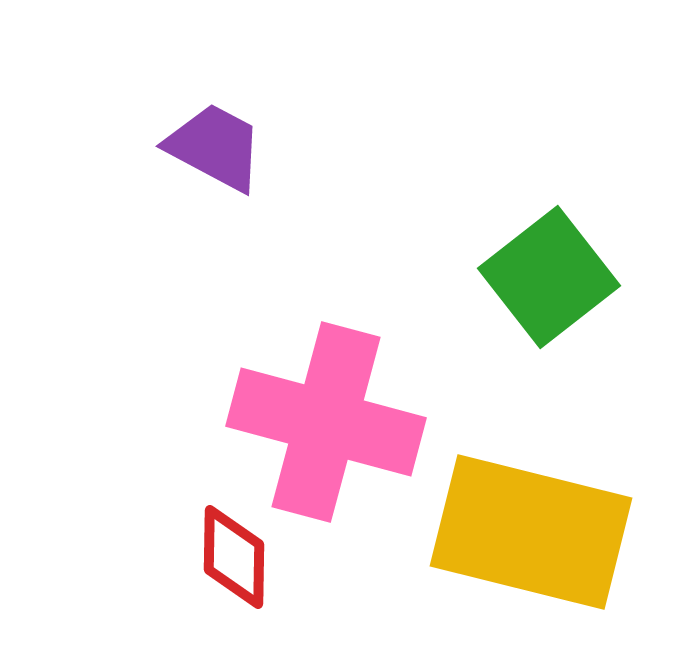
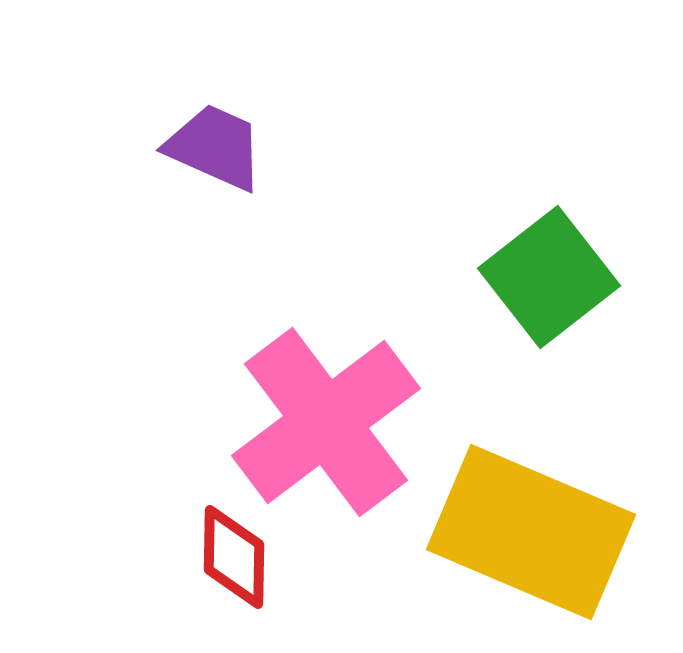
purple trapezoid: rotated 4 degrees counterclockwise
pink cross: rotated 38 degrees clockwise
yellow rectangle: rotated 9 degrees clockwise
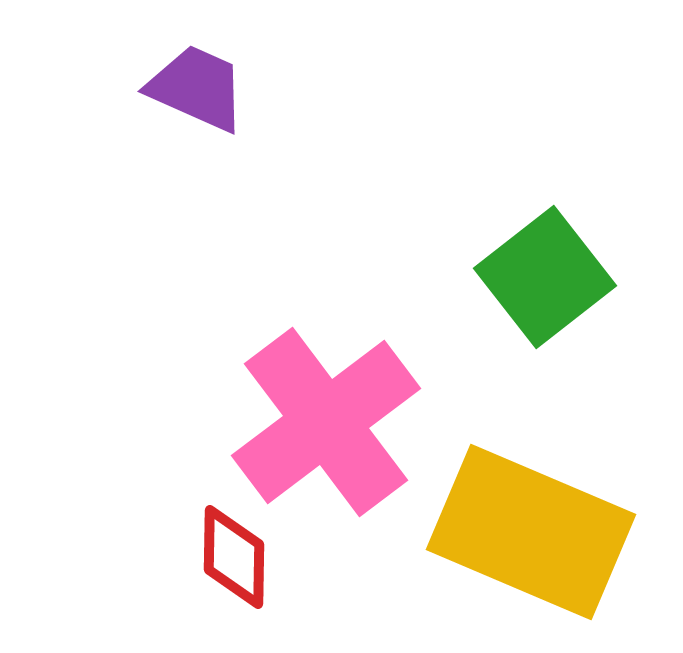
purple trapezoid: moved 18 px left, 59 px up
green square: moved 4 px left
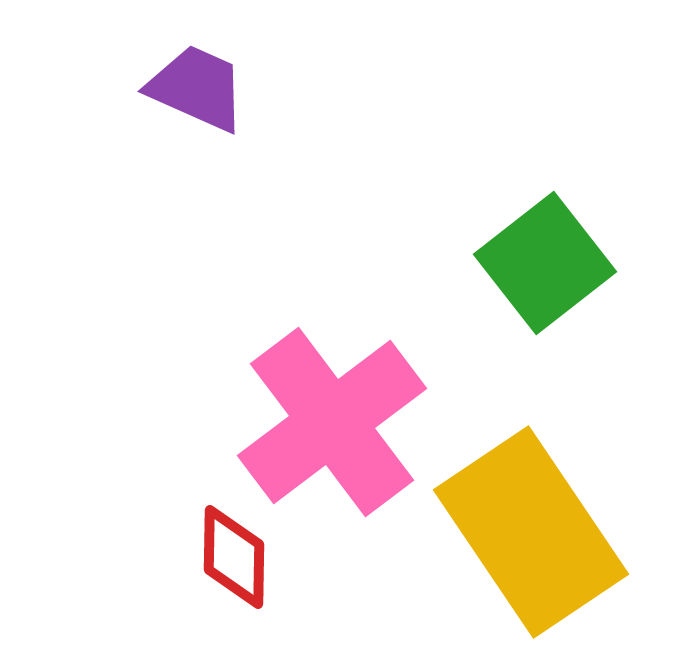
green square: moved 14 px up
pink cross: moved 6 px right
yellow rectangle: rotated 33 degrees clockwise
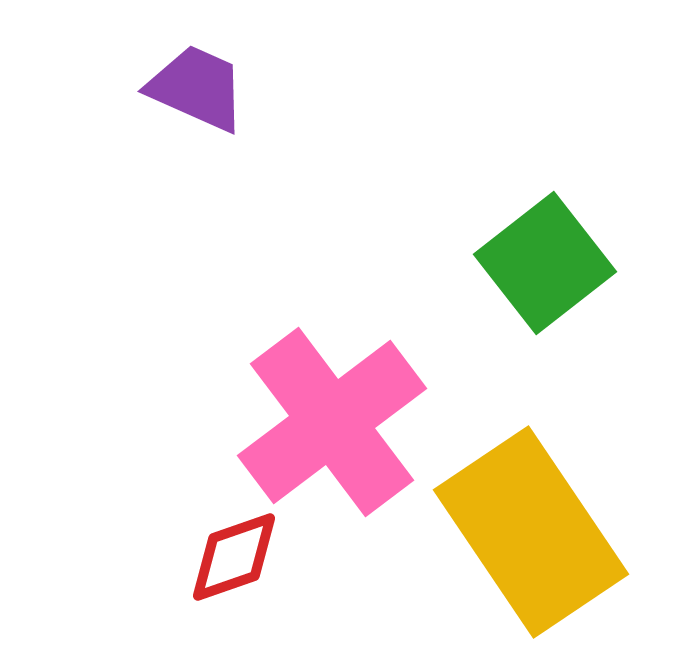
red diamond: rotated 70 degrees clockwise
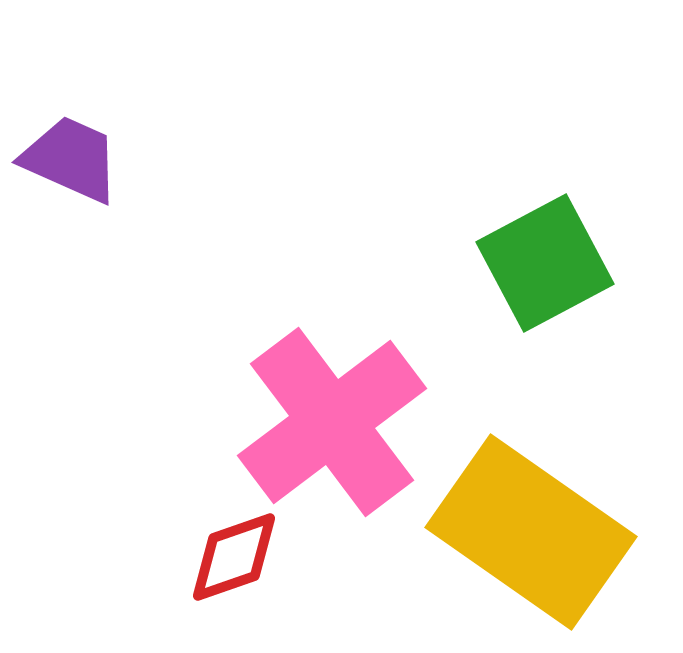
purple trapezoid: moved 126 px left, 71 px down
green square: rotated 10 degrees clockwise
yellow rectangle: rotated 21 degrees counterclockwise
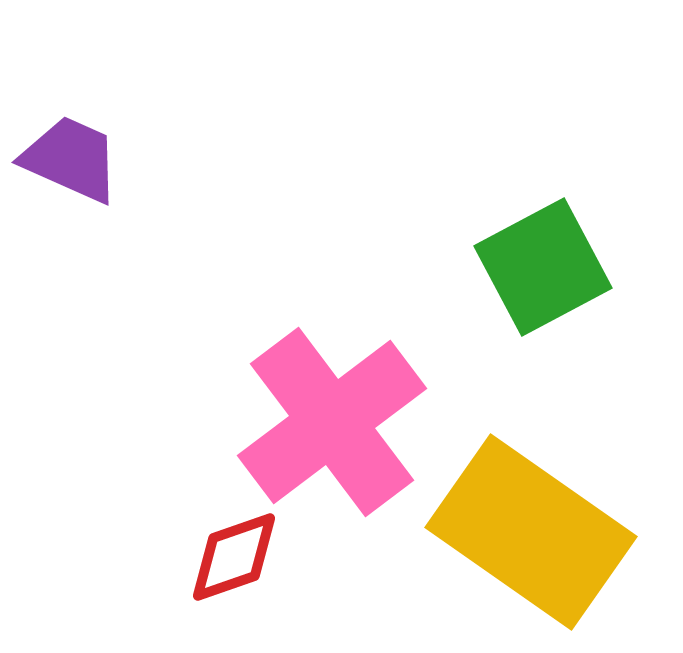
green square: moved 2 px left, 4 px down
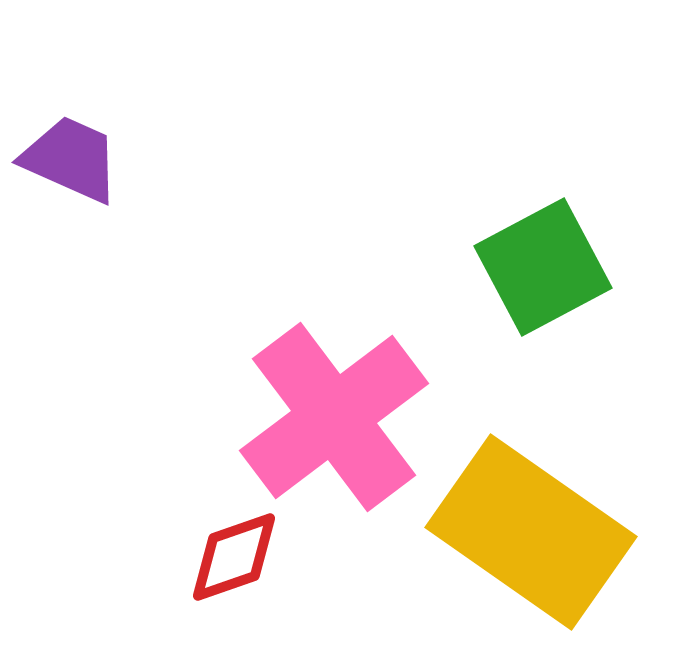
pink cross: moved 2 px right, 5 px up
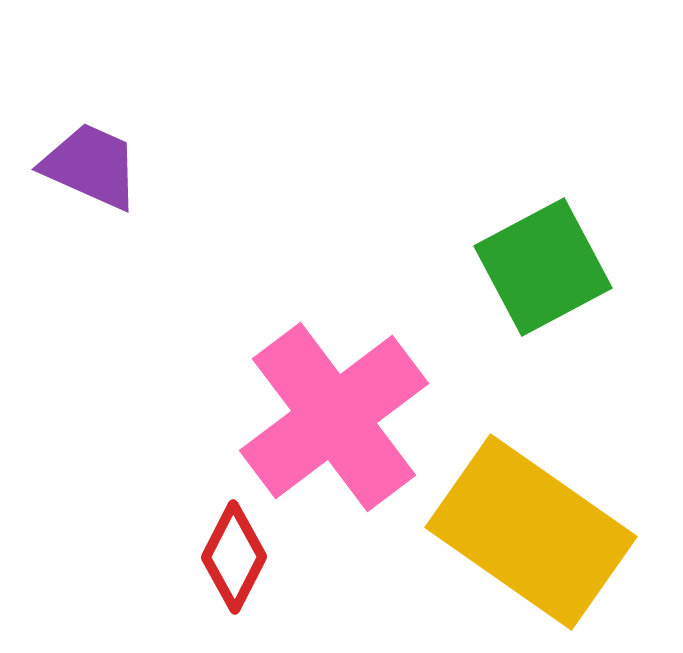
purple trapezoid: moved 20 px right, 7 px down
red diamond: rotated 44 degrees counterclockwise
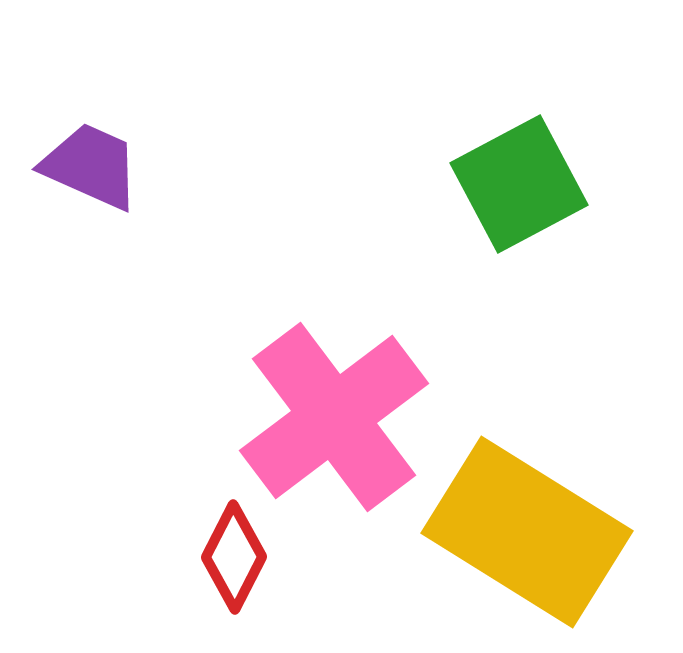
green square: moved 24 px left, 83 px up
yellow rectangle: moved 4 px left; rotated 3 degrees counterclockwise
